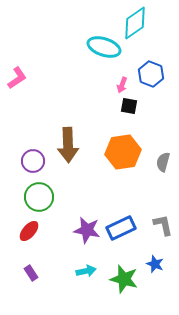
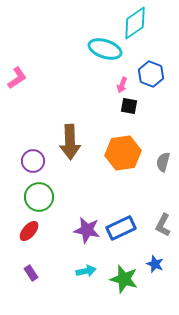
cyan ellipse: moved 1 px right, 2 px down
brown arrow: moved 2 px right, 3 px up
orange hexagon: moved 1 px down
gray L-shape: rotated 140 degrees counterclockwise
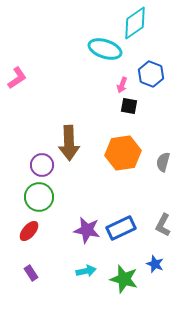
brown arrow: moved 1 px left, 1 px down
purple circle: moved 9 px right, 4 px down
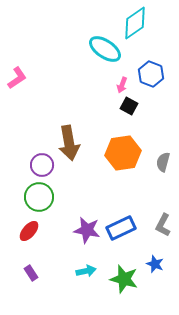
cyan ellipse: rotated 16 degrees clockwise
black square: rotated 18 degrees clockwise
brown arrow: rotated 8 degrees counterclockwise
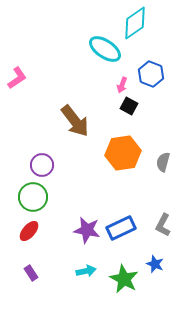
brown arrow: moved 6 px right, 22 px up; rotated 28 degrees counterclockwise
green circle: moved 6 px left
green star: rotated 12 degrees clockwise
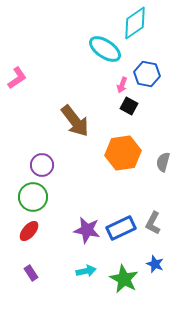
blue hexagon: moved 4 px left; rotated 10 degrees counterclockwise
gray L-shape: moved 10 px left, 2 px up
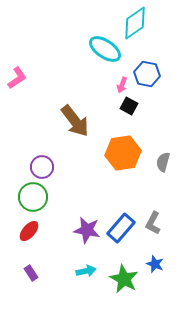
purple circle: moved 2 px down
blue rectangle: rotated 24 degrees counterclockwise
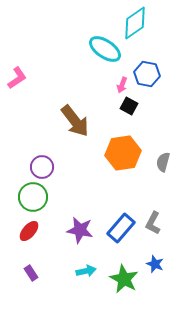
purple star: moved 7 px left
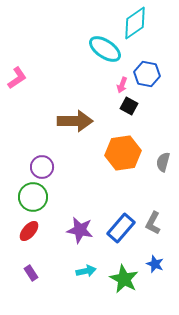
brown arrow: rotated 52 degrees counterclockwise
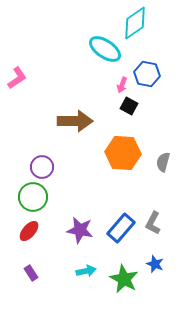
orange hexagon: rotated 12 degrees clockwise
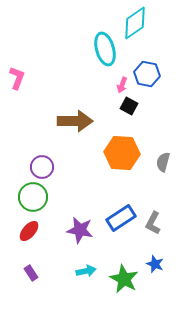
cyan ellipse: rotated 40 degrees clockwise
pink L-shape: rotated 35 degrees counterclockwise
orange hexagon: moved 1 px left
blue rectangle: moved 10 px up; rotated 16 degrees clockwise
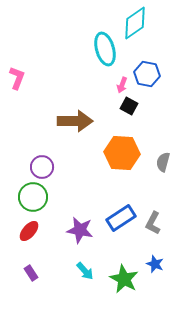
cyan arrow: moved 1 px left; rotated 60 degrees clockwise
